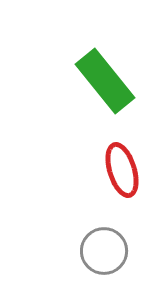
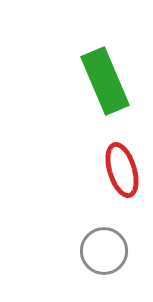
green rectangle: rotated 16 degrees clockwise
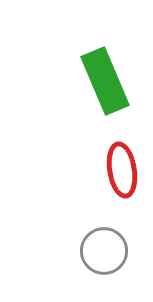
red ellipse: rotated 8 degrees clockwise
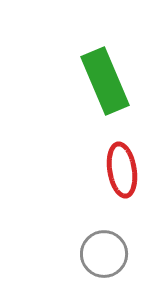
gray circle: moved 3 px down
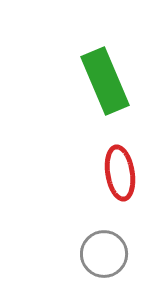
red ellipse: moved 2 px left, 3 px down
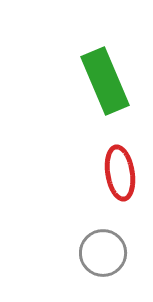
gray circle: moved 1 px left, 1 px up
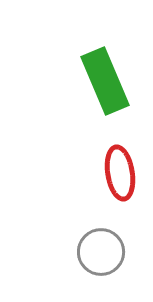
gray circle: moved 2 px left, 1 px up
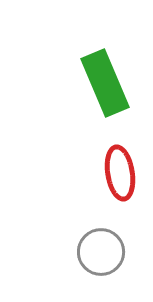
green rectangle: moved 2 px down
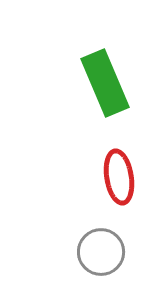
red ellipse: moved 1 px left, 4 px down
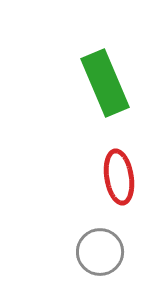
gray circle: moved 1 px left
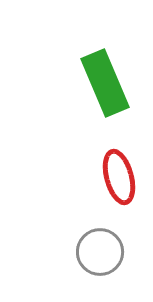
red ellipse: rotated 6 degrees counterclockwise
